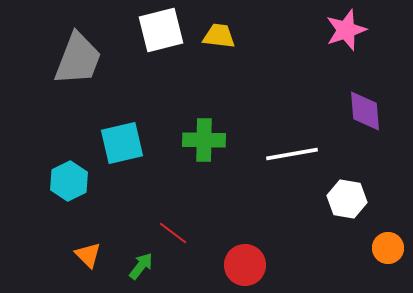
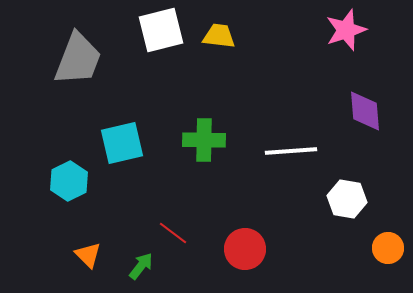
white line: moved 1 px left, 3 px up; rotated 6 degrees clockwise
red circle: moved 16 px up
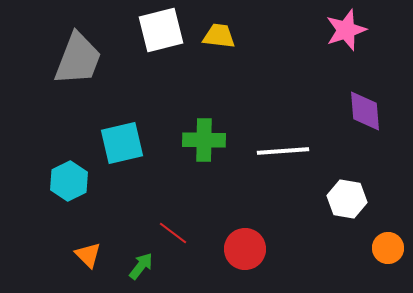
white line: moved 8 px left
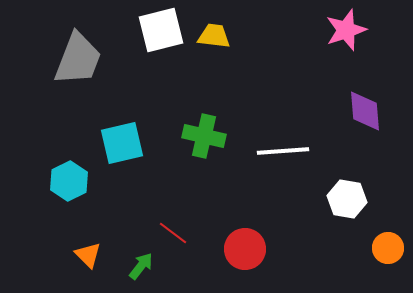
yellow trapezoid: moved 5 px left
green cross: moved 4 px up; rotated 12 degrees clockwise
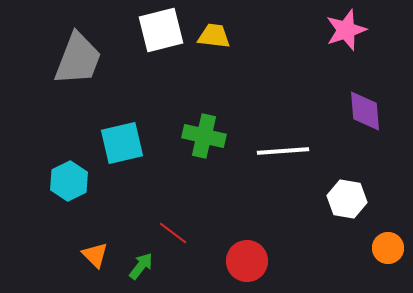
red circle: moved 2 px right, 12 px down
orange triangle: moved 7 px right
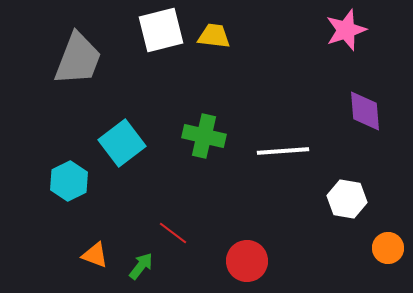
cyan square: rotated 24 degrees counterclockwise
orange triangle: rotated 24 degrees counterclockwise
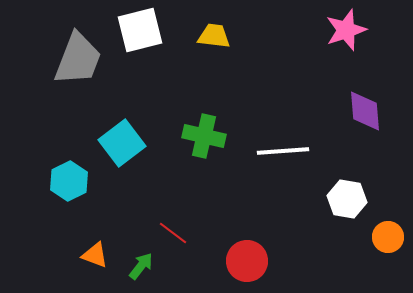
white square: moved 21 px left
orange circle: moved 11 px up
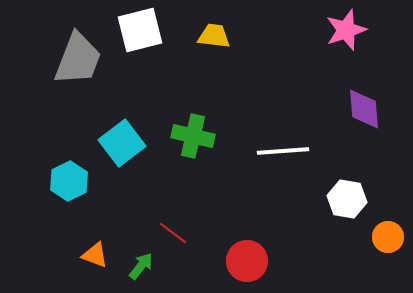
purple diamond: moved 1 px left, 2 px up
green cross: moved 11 px left
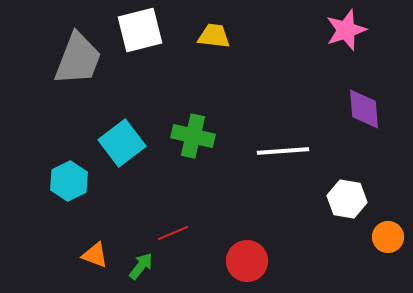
red line: rotated 60 degrees counterclockwise
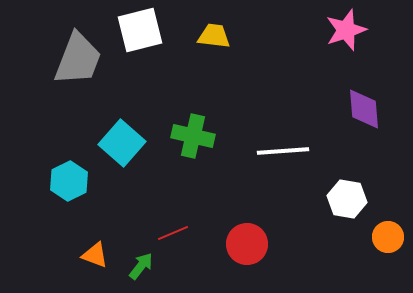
cyan square: rotated 12 degrees counterclockwise
red circle: moved 17 px up
